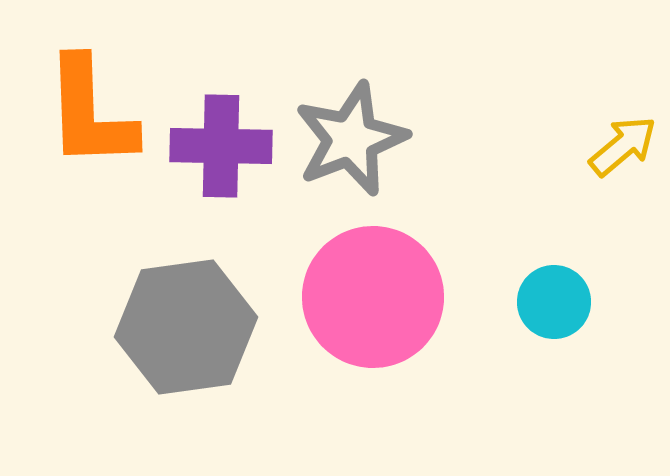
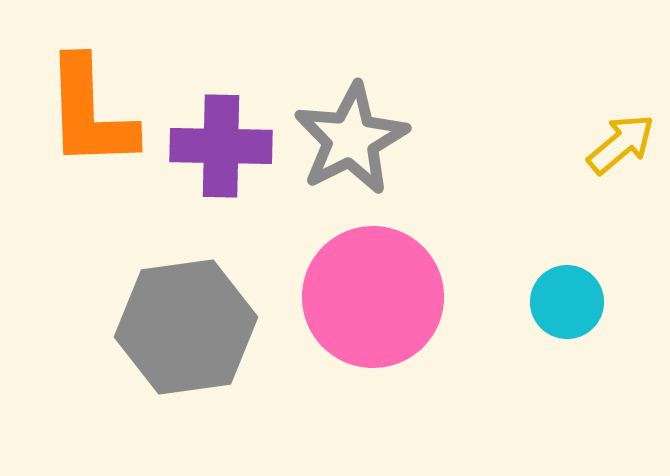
gray star: rotated 6 degrees counterclockwise
yellow arrow: moved 2 px left, 2 px up
cyan circle: moved 13 px right
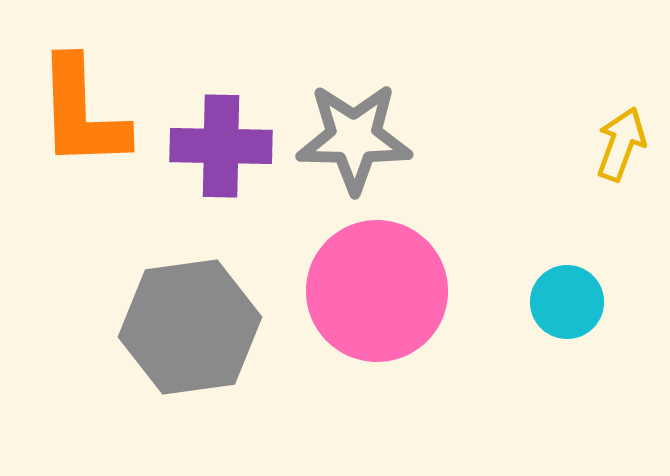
orange L-shape: moved 8 px left
gray star: moved 3 px right, 1 px up; rotated 28 degrees clockwise
yellow arrow: rotated 30 degrees counterclockwise
pink circle: moved 4 px right, 6 px up
gray hexagon: moved 4 px right
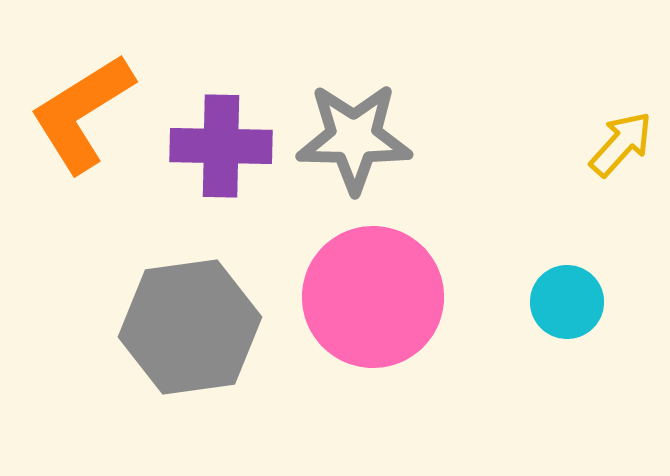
orange L-shape: rotated 60 degrees clockwise
yellow arrow: rotated 22 degrees clockwise
pink circle: moved 4 px left, 6 px down
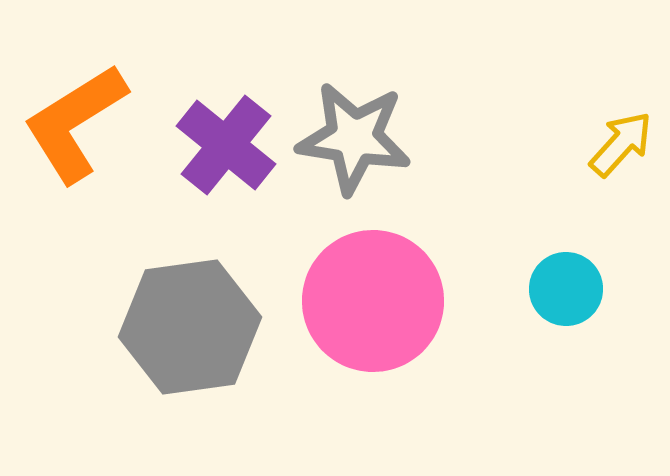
orange L-shape: moved 7 px left, 10 px down
gray star: rotated 8 degrees clockwise
purple cross: moved 5 px right, 1 px up; rotated 38 degrees clockwise
pink circle: moved 4 px down
cyan circle: moved 1 px left, 13 px up
